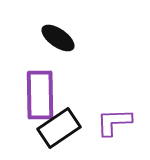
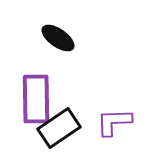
purple rectangle: moved 4 px left, 4 px down
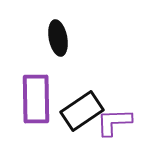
black ellipse: rotated 44 degrees clockwise
black rectangle: moved 23 px right, 17 px up
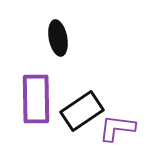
purple L-shape: moved 3 px right, 6 px down; rotated 9 degrees clockwise
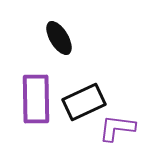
black ellipse: moved 1 px right; rotated 20 degrees counterclockwise
black rectangle: moved 2 px right, 9 px up; rotated 9 degrees clockwise
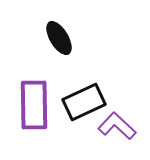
purple rectangle: moved 2 px left, 6 px down
purple L-shape: moved 2 px up; rotated 36 degrees clockwise
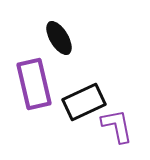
purple rectangle: moved 21 px up; rotated 12 degrees counterclockwise
purple L-shape: rotated 36 degrees clockwise
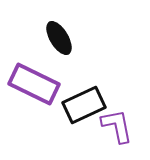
purple rectangle: rotated 51 degrees counterclockwise
black rectangle: moved 3 px down
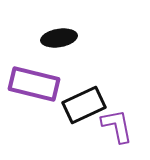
black ellipse: rotated 68 degrees counterclockwise
purple rectangle: rotated 12 degrees counterclockwise
